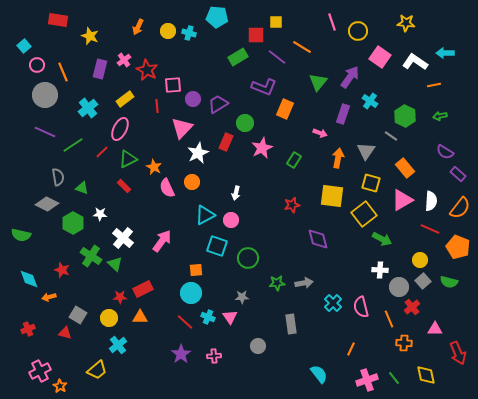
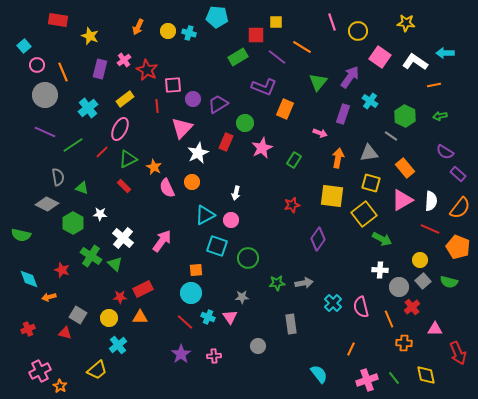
gray triangle at (366, 151): moved 3 px right, 2 px down; rotated 48 degrees clockwise
purple diamond at (318, 239): rotated 50 degrees clockwise
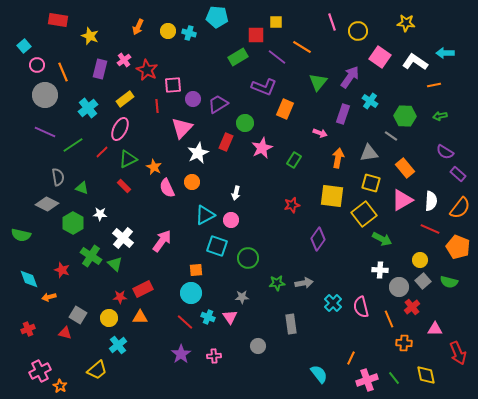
green hexagon at (405, 116): rotated 25 degrees counterclockwise
orange line at (351, 349): moved 9 px down
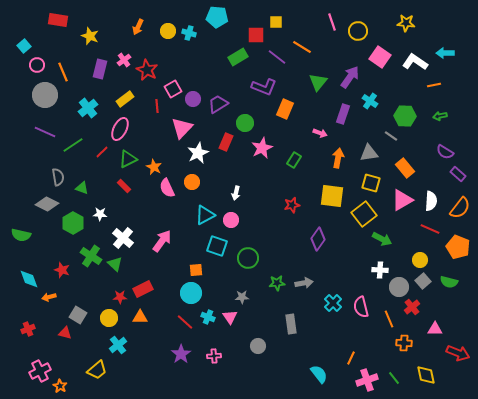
pink square at (173, 85): moved 4 px down; rotated 24 degrees counterclockwise
red arrow at (458, 353): rotated 45 degrees counterclockwise
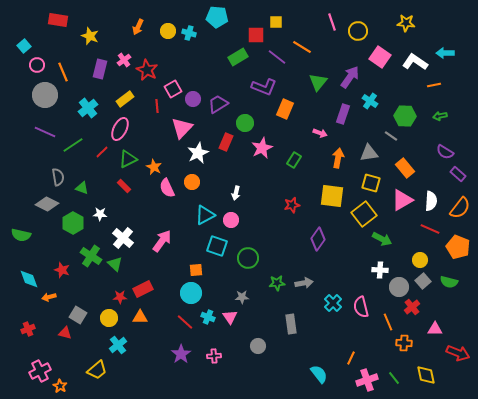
orange line at (389, 319): moved 1 px left, 3 px down
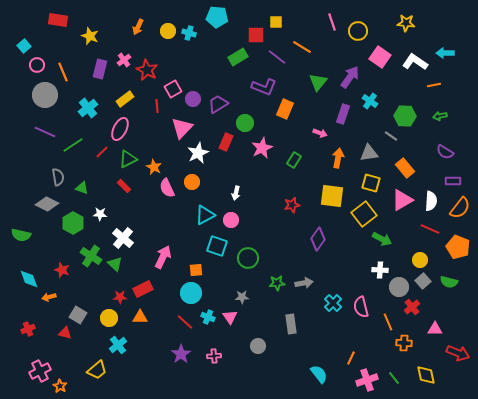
purple rectangle at (458, 174): moved 5 px left, 7 px down; rotated 42 degrees counterclockwise
pink arrow at (162, 241): moved 1 px right, 16 px down; rotated 10 degrees counterclockwise
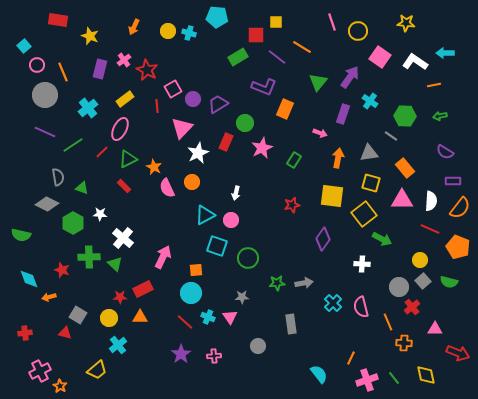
orange arrow at (138, 27): moved 4 px left
pink triangle at (402, 200): rotated 30 degrees clockwise
purple diamond at (318, 239): moved 5 px right
green cross at (91, 256): moved 2 px left, 1 px down; rotated 35 degrees counterclockwise
white cross at (380, 270): moved 18 px left, 6 px up
red cross at (28, 329): moved 3 px left, 4 px down; rotated 16 degrees clockwise
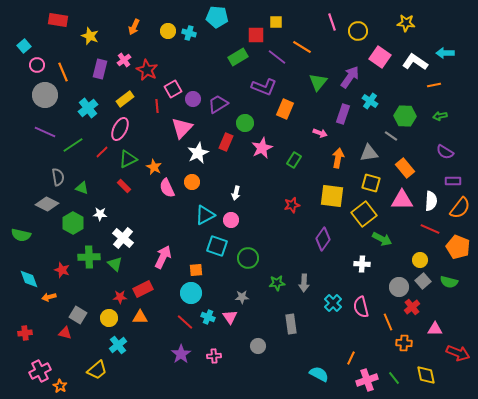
gray arrow at (304, 283): rotated 102 degrees clockwise
cyan semicircle at (319, 374): rotated 24 degrees counterclockwise
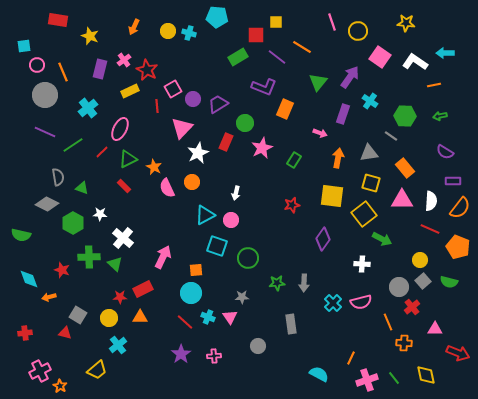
cyan square at (24, 46): rotated 32 degrees clockwise
yellow rectangle at (125, 99): moved 5 px right, 8 px up; rotated 12 degrees clockwise
pink semicircle at (361, 307): moved 5 px up; rotated 90 degrees counterclockwise
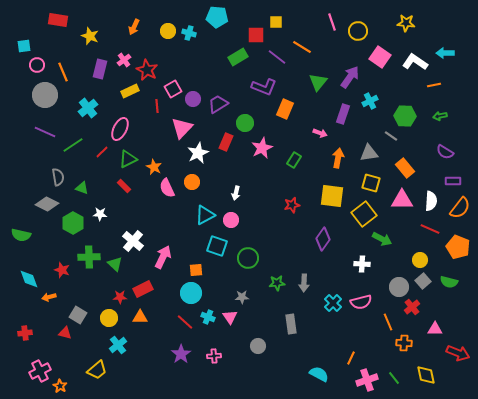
cyan cross at (370, 101): rotated 28 degrees clockwise
white cross at (123, 238): moved 10 px right, 3 px down
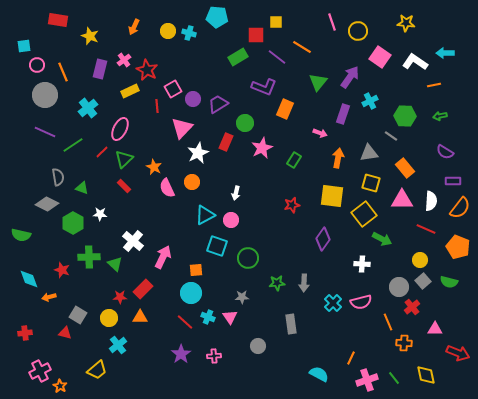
green triangle at (128, 159): moved 4 px left; rotated 18 degrees counterclockwise
red line at (430, 229): moved 4 px left
red rectangle at (143, 289): rotated 18 degrees counterclockwise
